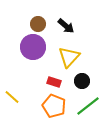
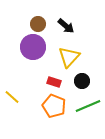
green line: rotated 15 degrees clockwise
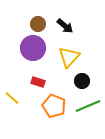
black arrow: moved 1 px left
purple circle: moved 1 px down
red rectangle: moved 16 px left
yellow line: moved 1 px down
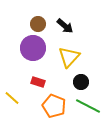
black circle: moved 1 px left, 1 px down
green line: rotated 50 degrees clockwise
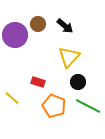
purple circle: moved 18 px left, 13 px up
black circle: moved 3 px left
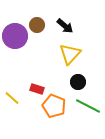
brown circle: moved 1 px left, 1 px down
purple circle: moved 1 px down
yellow triangle: moved 1 px right, 3 px up
red rectangle: moved 1 px left, 7 px down
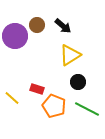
black arrow: moved 2 px left
yellow triangle: moved 1 px down; rotated 15 degrees clockwise
green line: moved 1 px left, 3 px down
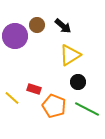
red rectangle: moved 3 px left
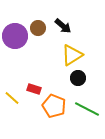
brown circle: moved 1 px right, 3 px down
yellow triangle: moved 2 px right
black circle: moved 4 px up
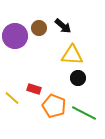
brown circle: moved 1 px right
yellow triangle: rotated 35 degrees clockwise
green line: moved 3 px left, 4 px down
